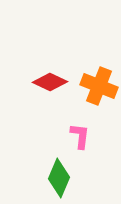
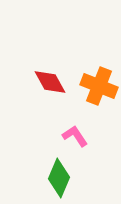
red diamond: rotated 36 degrees clockwise
pink L-shape: moved 5 px left; rotated 40 degrees counterclockwise
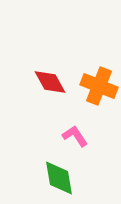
green diamond: rotated 33 degrees counterclockwise
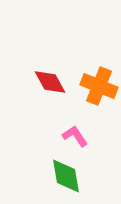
green diamond: moved 7 px right, 2 px up
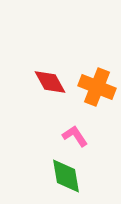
orange cross: moved 2 px left, 1 px down
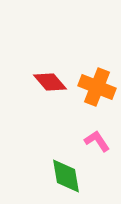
red diamond: rotated 12 degrees counterclockwise
pink L-shape: moved 22 px right, 5 px down
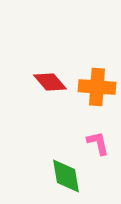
orange cross: rotated 18 degrees counterclockwise
pink L-shape: moved 1 px right, 2 px down; rotated 20 degrees clockwise
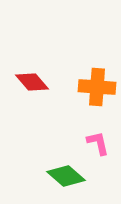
red diamond: moved 18 px left
green diamond: rotated 39 degrees counterclockwise
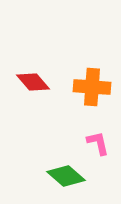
red diamond: moved 1 px right
orange cross: moved 5 px left
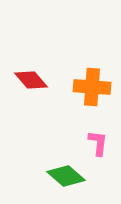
red diamond: moved 2 px left, 2 px up
pink L-shape: rotated 20 degrees clockwise
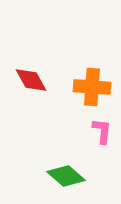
red diamond: rotated 12 degrees clockwise
pink L-shape: moved 4 px right, 12 px up
